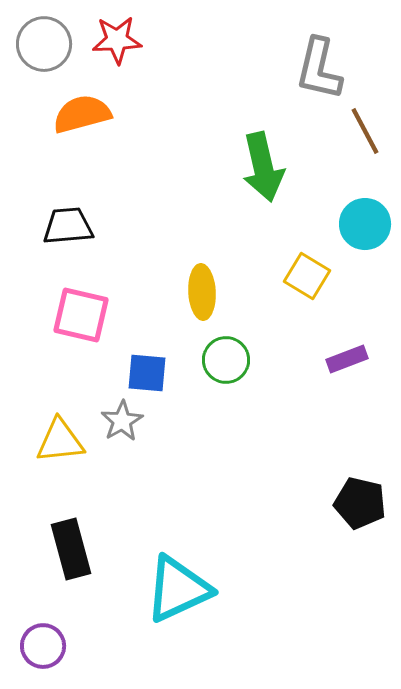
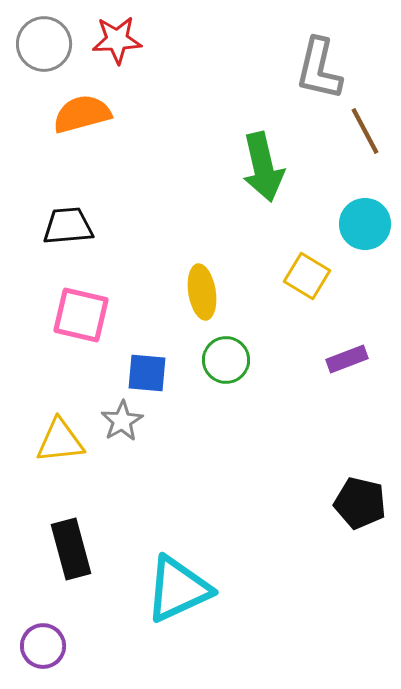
yellow ellipse: rotated 6 degrees counterclockwise
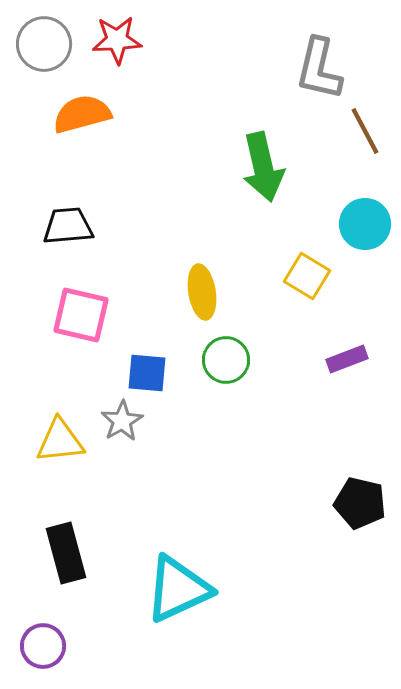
black rectangle: moved 5 px left, 4 px down
